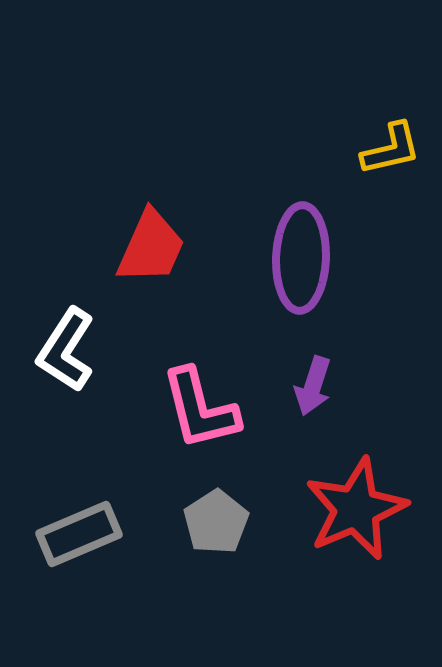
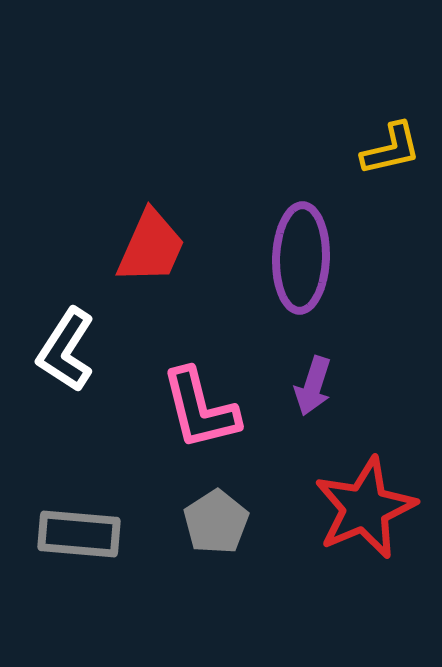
red star: moved 9 px right, 1 px up
gray rectangle: rotated 28 degrees clockwise
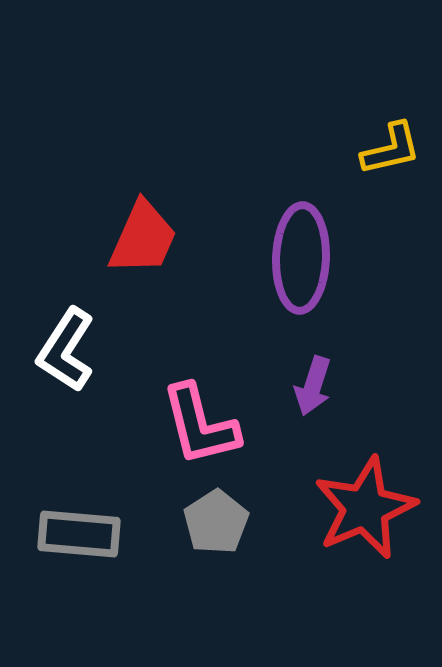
red trapezoid: moved 8 px left, 9 px up
pink L-shape: moved 16 px down
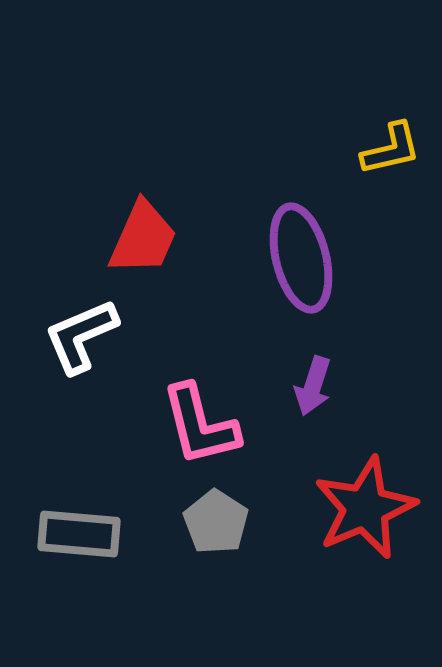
purple ellipse: rotated 16 degrees counterclockwise
white L-shape: moved 15 px right, 14 px up; rotated 34 degrees clockwise
gray pentagon: rotated 6 degrees counterclockwise
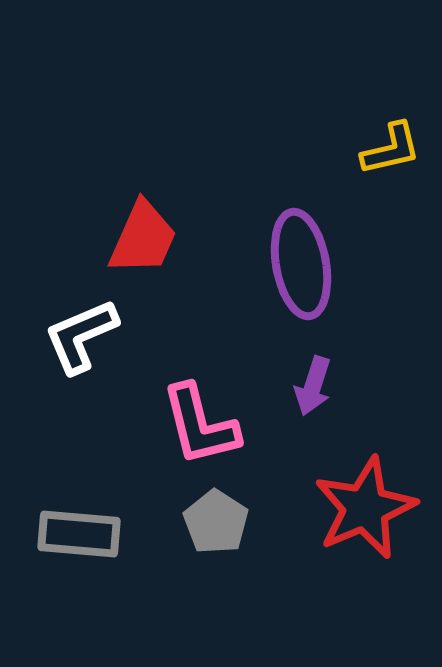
purple ellipse: moved 6 px down; rotated 4 degrees clockwise
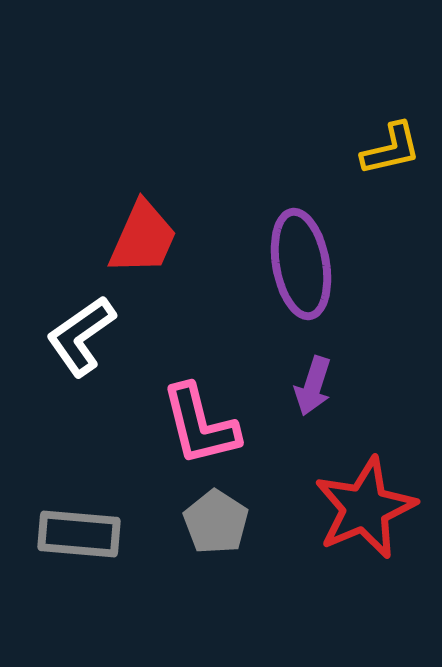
white L-shape: rotated 12 degrees counterclockwise
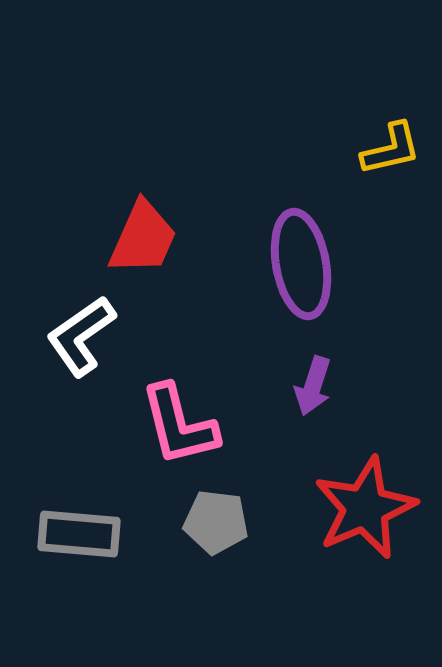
pink L-shape: moved 21 px left
gray pentagon: rotated 26 degrees counterclockwise
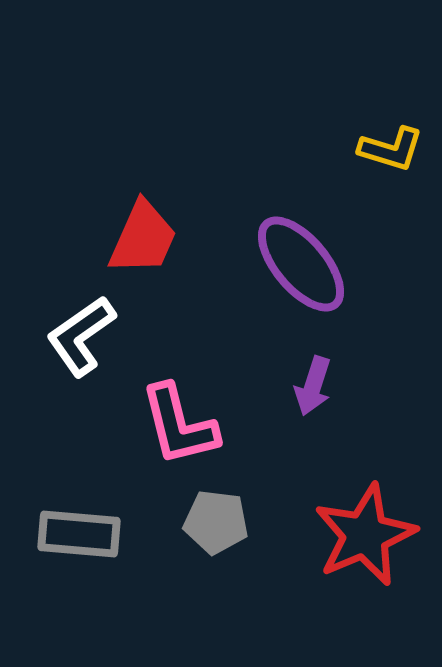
yellow L-shape: rotated 30 degrees clockwise
purple ellipse: rotated 30 degrees counterclockwise
red star: moved 27 px down
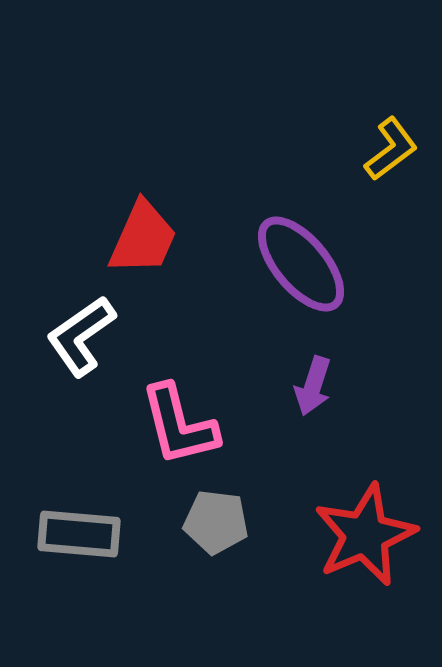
yellow L-shape: rotated 54 degrees counterclockwise
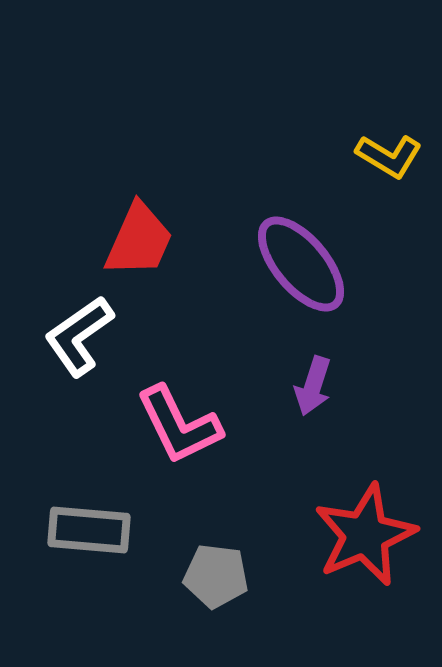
yellow L-shape: moved 2 px left, 7 px down; rotated 68 degrees clockwise
red trapezoid: moved 4 px left, 2 px down
white L-shape: moved 2 px left
pink L-shape: rotated 12 degrees counterclockwise
gray pentagon: moved 54 px down
gray rectangle: moved 10 px right, 4 px up
